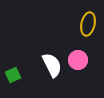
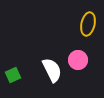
white semicircle: moved 5 px down
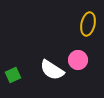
white semicircle: rotated 150 degrees clockwise
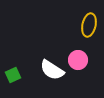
yellow ellipse: moved 1 px right, 1 px down
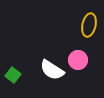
green square: rotated 28 degrees counterclockwise
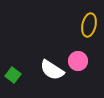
pink circle: moved 1 px down
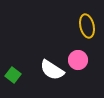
yellow ellipse: moved 2 px left, 1 px down; rotated 25 degrees counterclockwise
pink circle: moved 1 px up
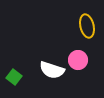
white semicircle: rotated 15 degrees counterclockwise
green square: moved 1 px right, 2 px down
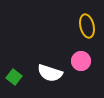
pink circle: moved 3 px right, 1 px down
white semicircle: moved 2 px left, 3 px down
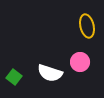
pink circle: moved 1 px left, 1 px down
